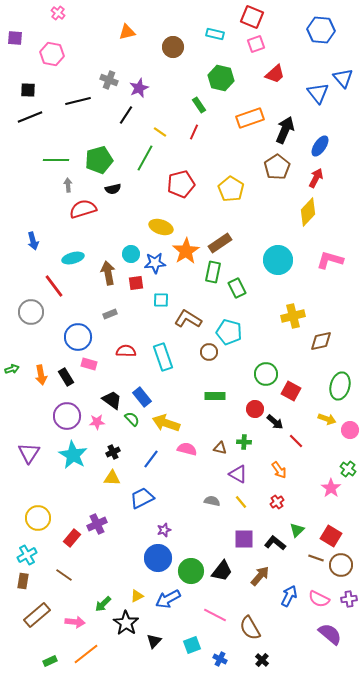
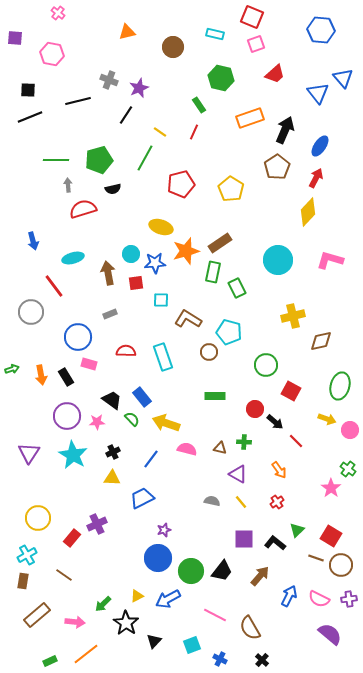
orange star at (186, 251): rotated 16 degrees clockwise
green circle at (266, 374): moved 9 px up
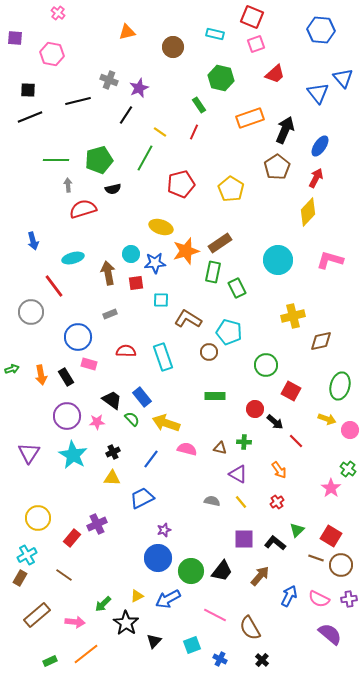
brown rectangle at (23, 581): moved 3 px left, 3 px up; rotated 21 degrees clockwise
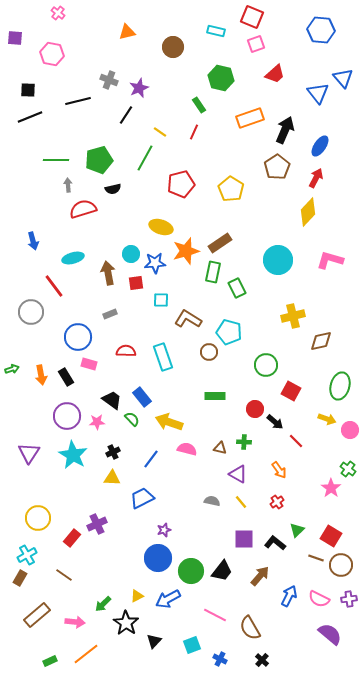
cyan rectangle at (215, 34): moved 1 px right, 3 px up
yellow arrow at (166, 423): moved 3 px right, 1 px up
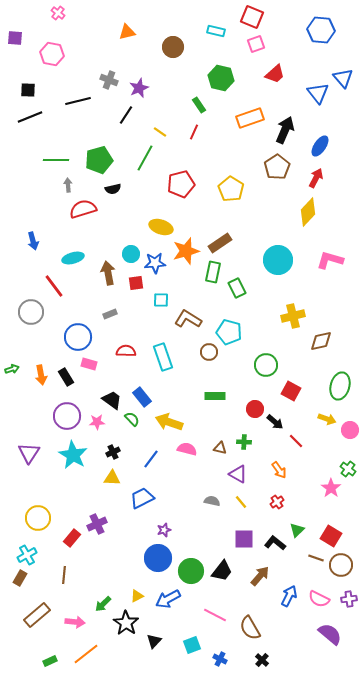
brown line at (64, 575): rotated 60 degrees clockwise
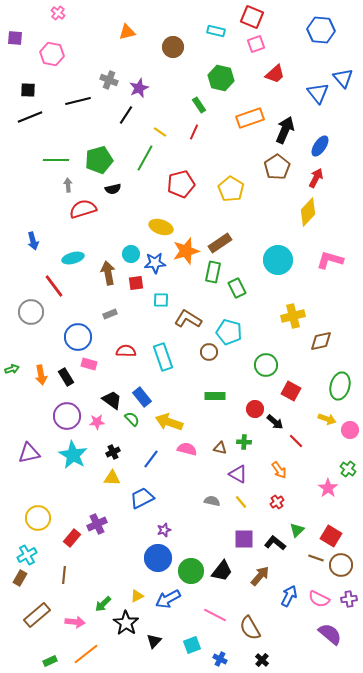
purple triangle at (29, 453): rotated 45 degrees clockwise
pink star at (331, 488): moved 3 px left
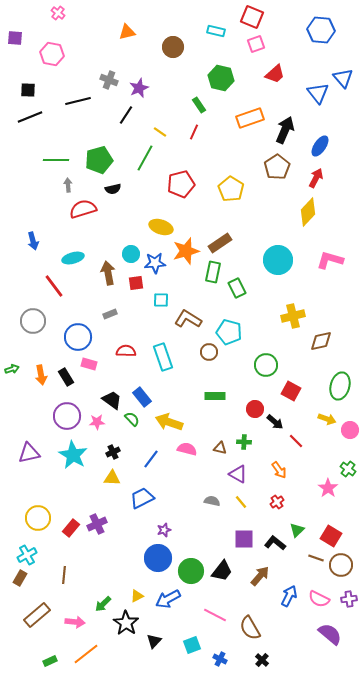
gray circle at (31, 312): moved 2 px right, 9 px down
red rectangle at (72, 538): moved 1 px left, 10 px up
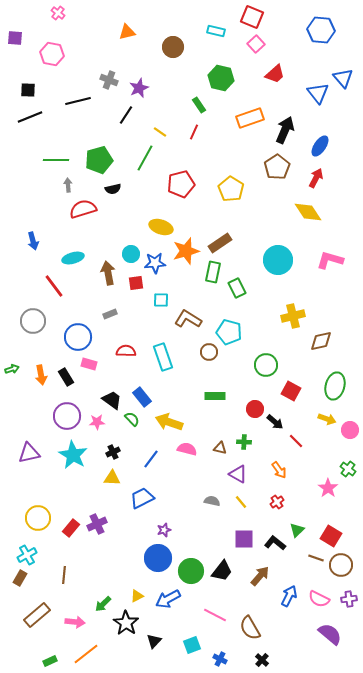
pink square at (256, 44): rotated 24 degrees counterclockwise
yellow diamond at (308, 212): rotated 76 degrees counterclockwise
green ellipse at (340, 386): moved 5 px left
